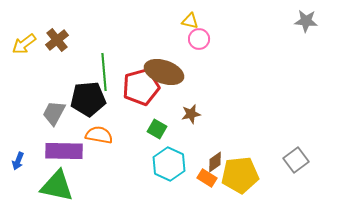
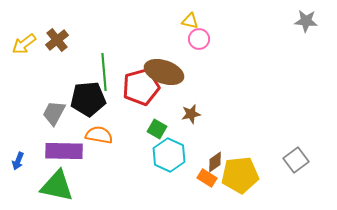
cyan hexagon: moved 9 px up
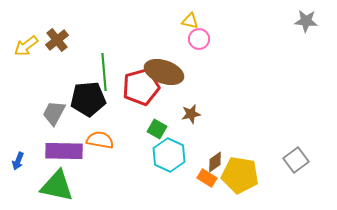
yellow arrow: moved 2 px right, 2 px down
orange semicircle: moved 1 px right, 5 px down
yellow pentagon: rotated 15 degrees clockwise
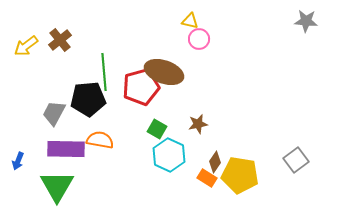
brown cross: moved 3 px right
brown star: moved 7 px right, 10 px down
purple rectangle: moved 2 px right, 2 px up
brown diamond: rotated 20 degrees counterclockwise
green triangle: rotated 48 degrees clockwise
